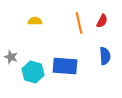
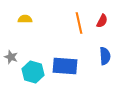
yellow semicircle: moved 10 px left, 2 px up
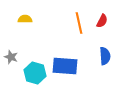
cyan hexagon: moved 2 px right, 1 px down
